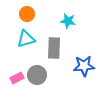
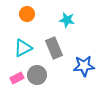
cyan star: moved 1 px left, 1 px up
cyan triangle: moved 3 px left, 9 px down; rotated 12 degrees counterclockwise
gray rectangle: rotated 25 degrees counterclockwise
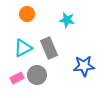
gray rectangle: moved 5 px left
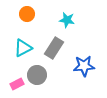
gray rectangle: moved 5 px right; rotated 55 degrees clockwise
pink rectangle: moved 6 px down
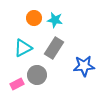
orange circle: moved 7 px right, 4 px down
cyan star: moved 12 px left
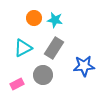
gray circle: moved 6 px right
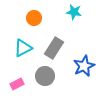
cyan star: moved 19 px right, 8 px up
blue star: rotated 20 degrees counterclockwise
gray circle: moved 2 px right, 1 px down
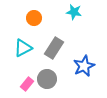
gray circle: moved 2 px right, 3 px down
pink rectangle: moved 10 px right; rotated 24 degrees counterclockwise
